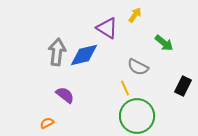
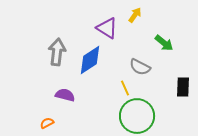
blue diamond: moved 6 px right, 5 px down; rotated 20 degrees counterclockwise
gray semicircle: moved 2 px right
black rectangle: moved 1 px down; rotated 24 degrees counterclockwise
purple semicircle: rotated 24 degrees counterclockwise
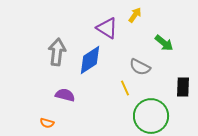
green circle: moved 14 px right
orange semicircle: rotated 136 degrees counterclockwise
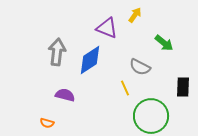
purple triangle: rotated 10 degrees counterclockwise
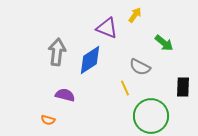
orange semicircle: moved 1 px right, 3 px up
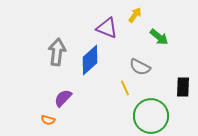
green arrow: moved 5 px left, 6 px up
blue diamond: rotated 8 degrees counterclockwise
purple semicircle: moved 2 px left, 3 px down; rotated 60 degrees counterclockwise
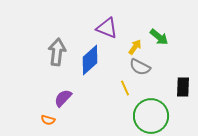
yellow arrow: moved 32 px down
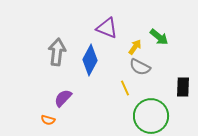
blue diamond: rotated 20 degrees counterclockwise
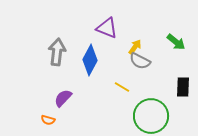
green arrow: moved 17 px right, 5 px down
gray semicircle: moved 6 px up
yellow line: moved 3 px left, 1 px up; rotated 35 degrees counterclockwise
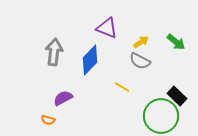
yellow arrow: moved 6 px right, 5 px up; rotated 21 degrees clockwise
gray arrow: moved 3 px left
blue diamond: rotated 16 degrees clockwise
black rectangle: moved 6 px left, 9 px down; rotated 48 degrees counterclockwise
purple semicircle: rotated 18 degrees clockwise
green circle: moved 10 px right
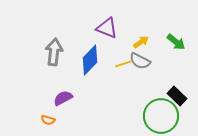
yellow line: moved 1 px right, 23 px up; rotated 49 degrees counterclockwise
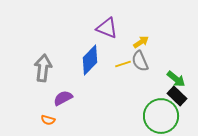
green arrow: moved 37 px down
gray arrow: moved 11 px left, 16 px down
gray semicircle: rotated 40 degrees clockwise
